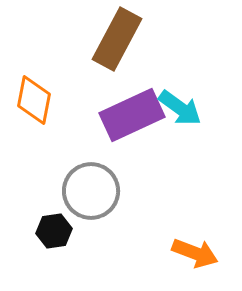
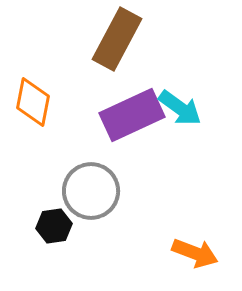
orange diamond: moved 1 px left, 2 px down
black hexagon: moved 5 px up
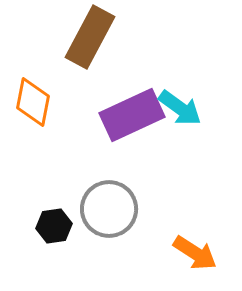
brown rectangle: moved 27 px left, 2 px up
gray circle: moved 18 px right, 18 px down
orange arrow: rotated 12 degrees clockwise
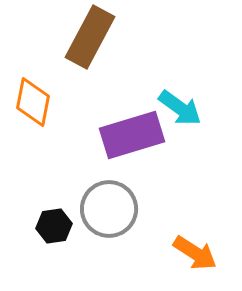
purple rectangle: moved 20 px down; rotated 8 degrees clockwise
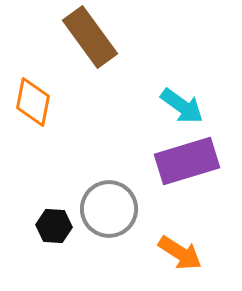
brown rectangle: rotated 64 degrees counterclockwise
cyan arrow: moved 2 px right, 2 px up
purple rectangle: moved 55 px right, 26 px down
black hexagon: rotated 12 degrees clockwise
orange arrow: moved 15 px left
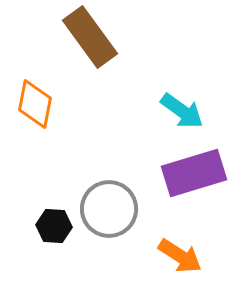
orange diamond: moved 2 px right, 2 px down
cyan arrow: moved 5 px down
purple rectangle: moved 7 px right, 12 px down
orange arrow: moved 3 px down
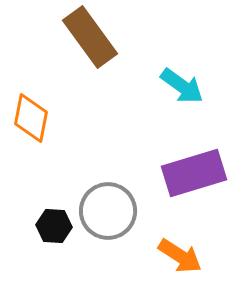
orange diamond: moved 4 px left, 14 px down
cyan arrow: moved 25 px up
gray circle: moved 1 px left, 2 px down
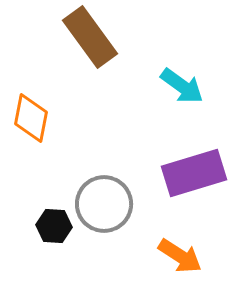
gray circle: moved 4 px left, 7 px up
